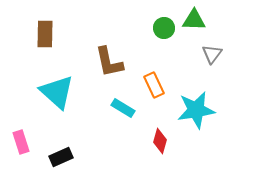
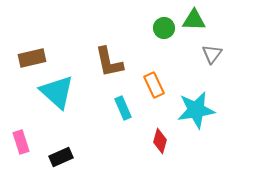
brown rectangle: moved 13 px left, 24 px down; rotated 76 degrees clockwise
cyan rectangle: rotated 35 degrees clockwise
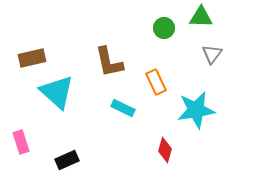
green triangle: moved 7 px right, 3 px up
orange rectangle: moved 2 px right, 3 px up
cyan rectangle: rotated 40 degrees counterclockwise
red diamond: moved 5 px right, 9 px down
black rectangle: moved 6 px right, 3 px down
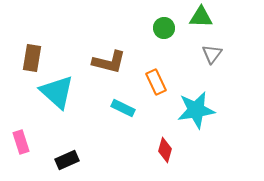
brown rectangle: rotated 68 degrees counterclockwise
brown L-shape: rotated 64 degrees counterclockwise
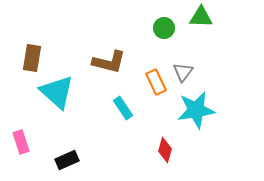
gray triangle: moved 29 px left, 18 px down
cyan rectangle: rotated 30 degrees clockwise
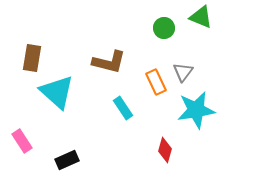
green triangle: rotated 20 degrees clockwise
pink rectangle: moved 1 px right, 1 px up; rotated 15 degrees counterclockwise
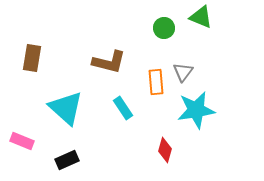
orange rectangle: rotated 20 degrees clockwise
cyan triangle: moved 9 px right, 16 px down
pink rectangle: rotated 35 degrees counterclockwise
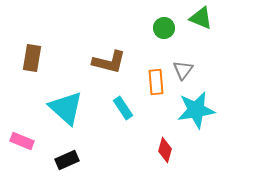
green triangle: moved 1 px down
gray triangle: moved 2 px up
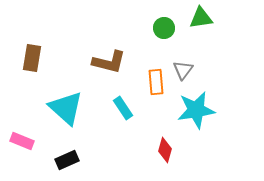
green triangle: rotated 30 degrees counterclockwise
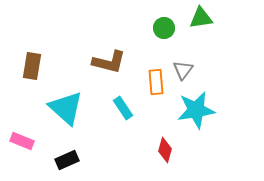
brown rectangle: moved 8 px down
